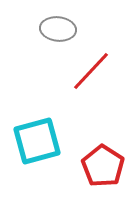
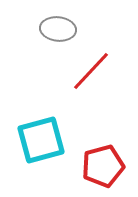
cyan square: moved 4 px right, 1 px up
red pentagon: rotated 24 degrees clockwise
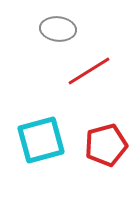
red line: moved 2 px left; rotated 15 degrees clockwise
red pentagon: moved 3 px right, 21 px up
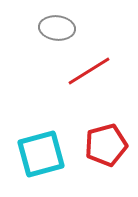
gray ellipse: moved 1 px left, 1 px up
cyan square: moved 14 px down
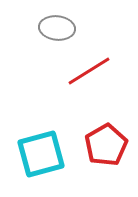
red pentagon: rotated 15 degrees counterclockwise
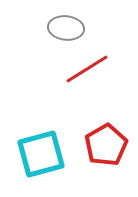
gray ellipse: moved 9 px right
red line: moved 2 px left, 2 px up
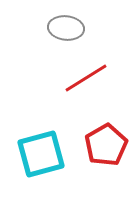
red line: moved 1 px left, 9 px down
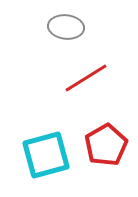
gray ellipse: moved 1 px up
cyan square: moved 5 px right, 1 px down
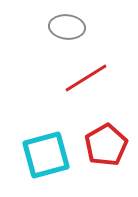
gray ellipse: moved 1 px right
